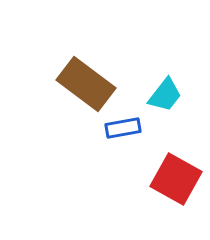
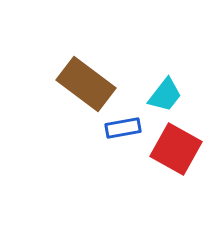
red square: moved 30 px up
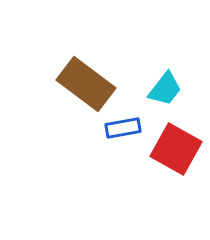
cyan trapezoid: moved 6 px up
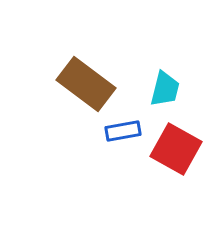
cyan trapezoid: rotated 24 degrees counterclockwise
blue rectangle: moved 3 px down
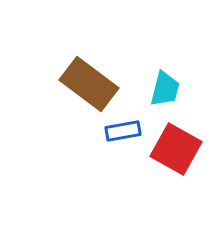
brown rectangle: moved 3 px right
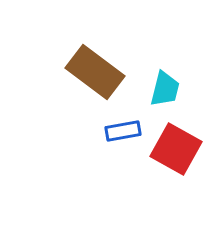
brown rectangle: moved 6 px right, 12 px up
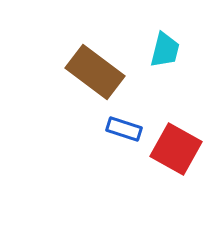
cyan trapezoid: moved 39 px up
blue rectangle: moved 1 px right, 2 px up; rotated 28 degrees clockwise
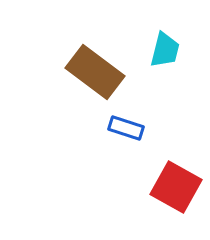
blue rectangle: moved 2 px right, 1 px up
red square: moved 38 px down
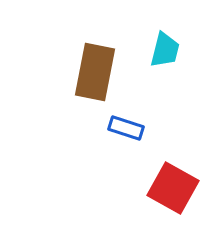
brown rectangle: rotated 64 degrees clockwise
red square: moved 3 px left, 1 px down
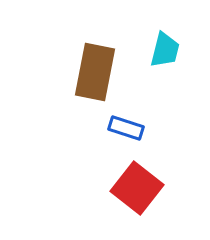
red square: moved 36 px left; rotated 9 degrees clockwise
